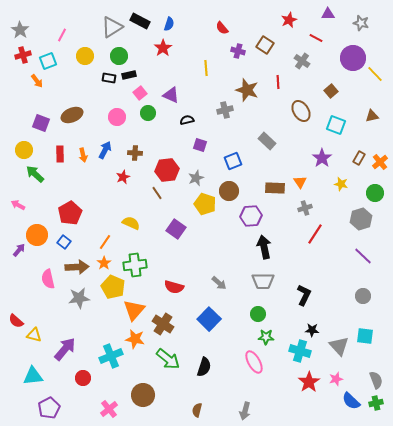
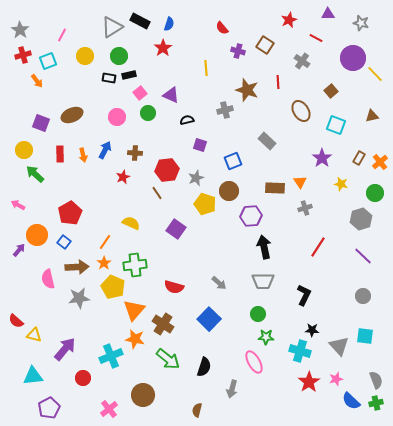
red line at (315, 234): moved 3 px right, 13 px down
gray arrow at (245, 411): moved 13 px left, 22 px up
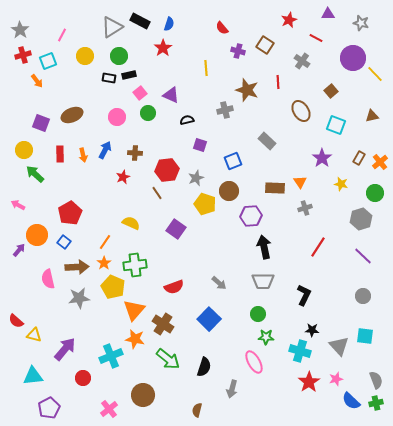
red semicircle at (174, 287): rotated 36 degrees counterclockwise
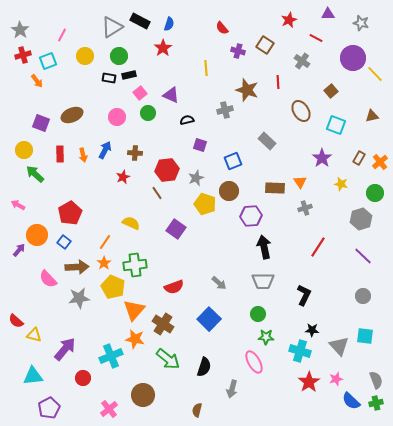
pink semicircle at (48, 279): rotated 30 degrees counterclockwise
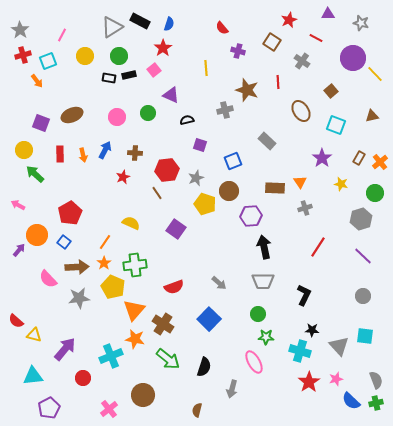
brown square at (265, 45): moved 7 px right, 3 px up
pink square at (140, 93): moved 14 px right, 23 px up
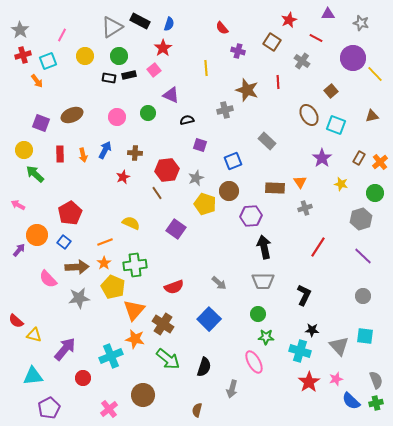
brown ellipse at (301, 111): moved 8 px right, 4 px down
orange line at (105, 242): rotated 35 degrees clockwise
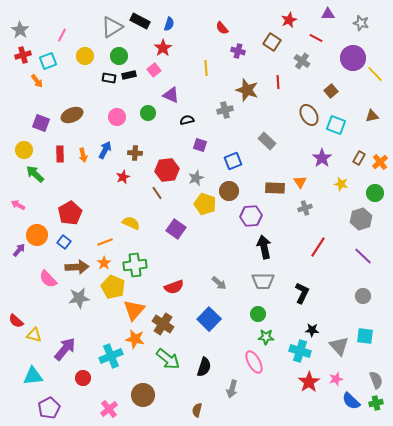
black L-shape at (304, 295): moved 2 px left, 2 px up
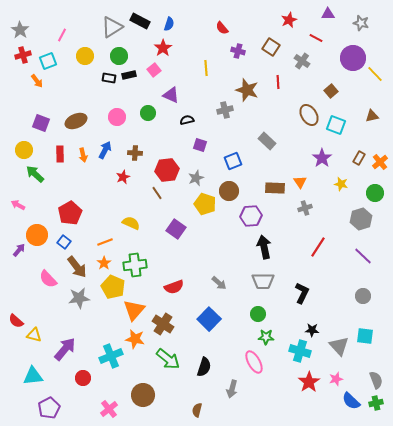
brown square at (272, 42): moved 1 px left, 5 px down
brown ellipse at (72, 115): moved 4 px right, 6 px down
brown arrow at (77, 267): rotated 55 degrees clockwise
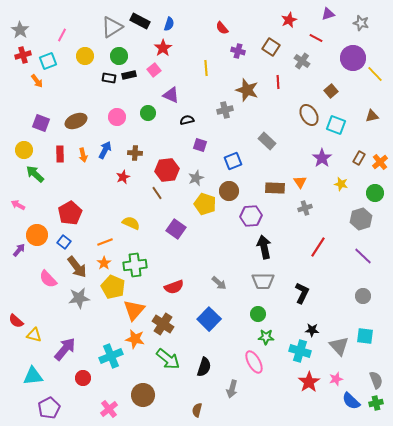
purple triangle at (328, 14): rotated 16 degrees counterclockwise
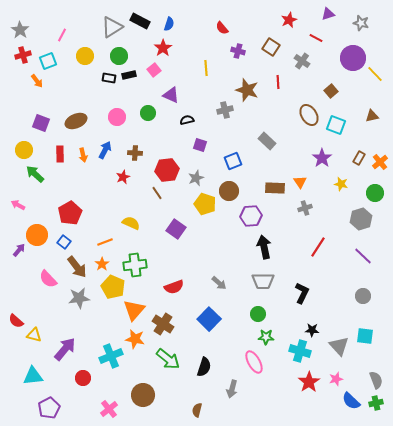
orange star at (104, 263): moved 2 px left, 1 px down
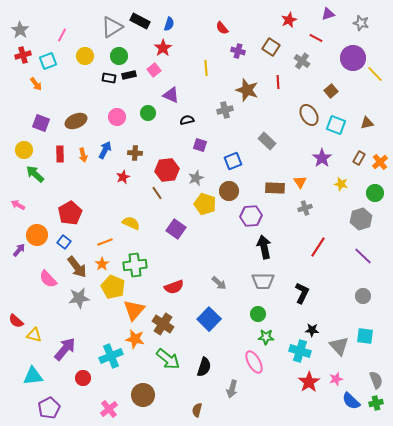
orange arrow at (37, 81): moved 1 px left, 3 px down
brown triangle at (372, 116): moved 5 px left, 7 px down
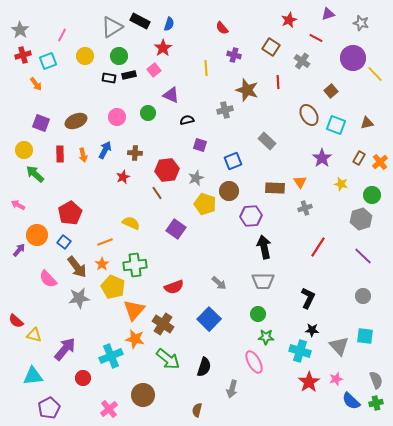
purple cross at (238, 51): moved 4 px left, 4 px down
green circle at (375, 193): moved 3 px left, 2 px down
black L-shape at (302, 293): moved 6 px right, 5 px down
